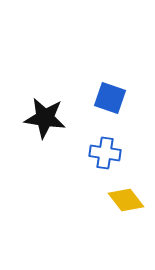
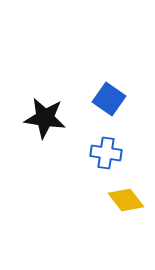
blue square: moved 1 px left, 1 px down; rotated 16 degrees clockwise
blue cross: moved 1 px right
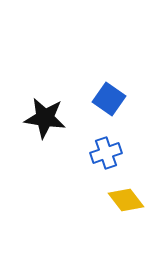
blue cross: rotated 28 degrees counterclockwise
